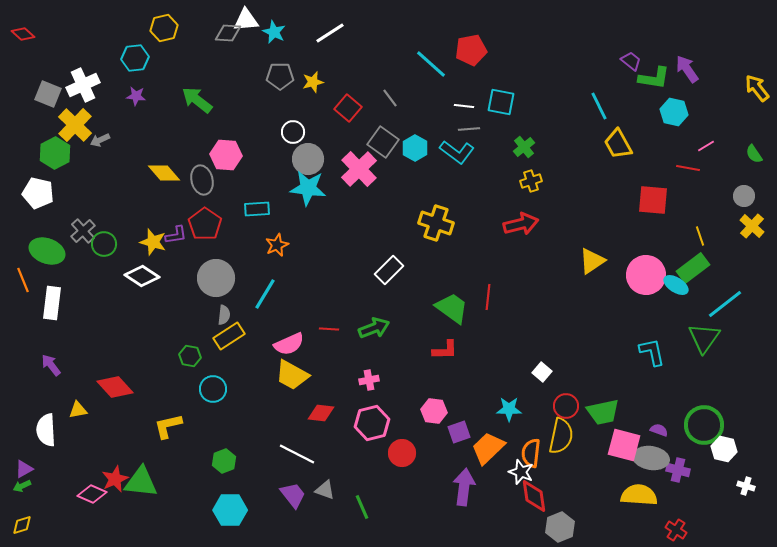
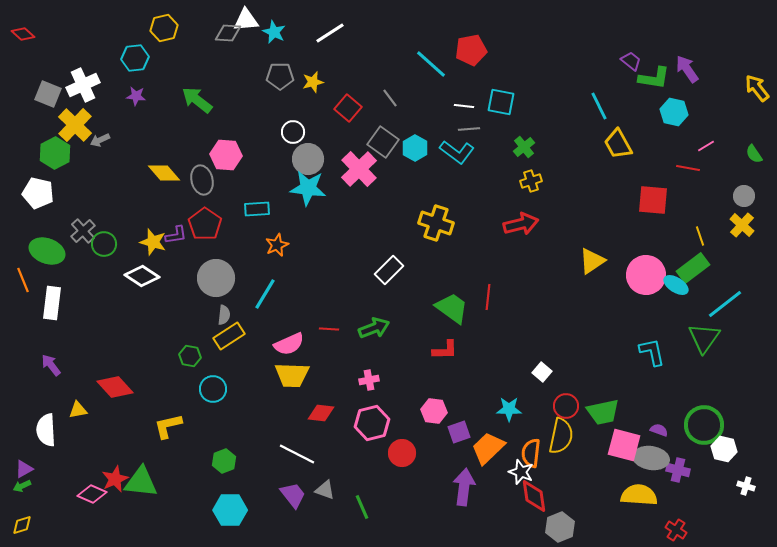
yellow cross at (752, 226): moved 10 px left, 1 px up
yellow trapezoid at (292, 375): rotated 27 degrees counterclockwise
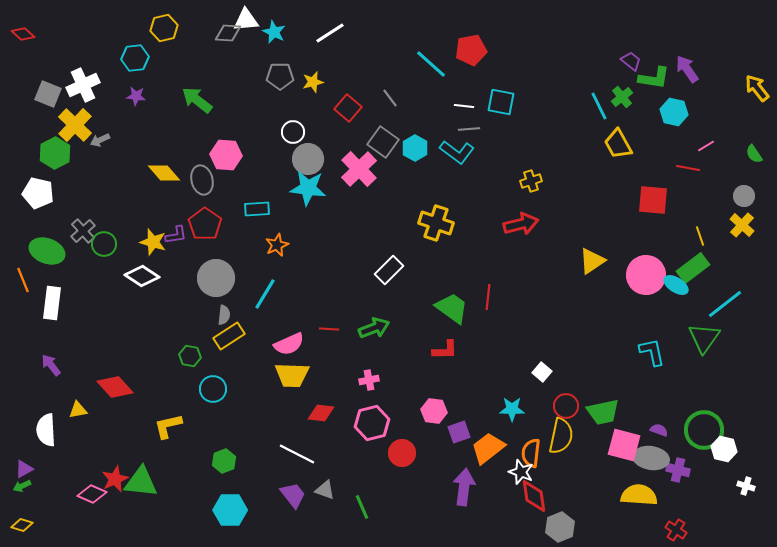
green cross at (524, 147): moved 98 px right, 50 px up
cyan star at (509, 409): moved 3 px right
green circle at (704, 425): moved 5 px down
orange trapezoid at (488, 448): rotated 6 degrees clockwise
yellow diamond at (22, 525): rotated 35 degrees clockwise
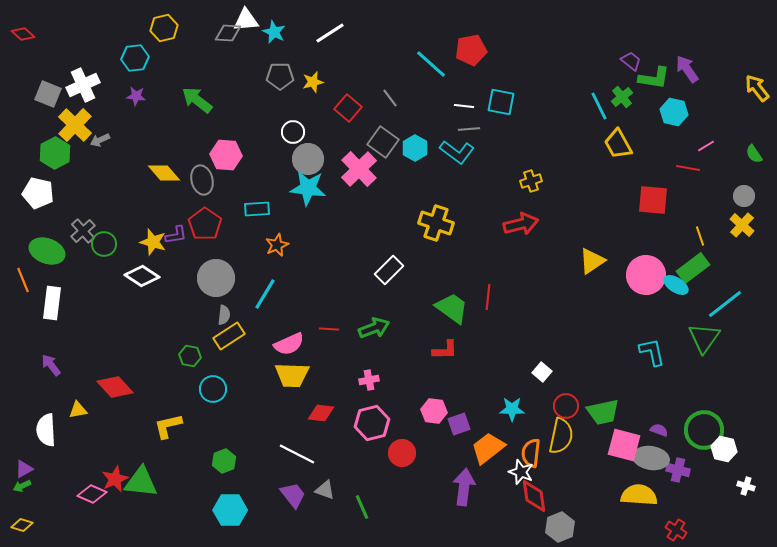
purple square at (459, 432): moved 8 px up
